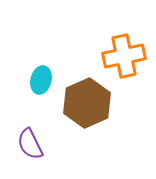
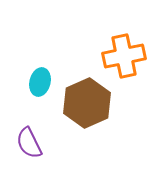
cyan ellipse: moved 1 px left, 2 px down
purple semicircle: moved 1 px left, 1 px up
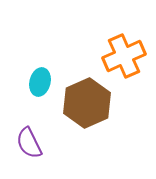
orange cross: rotated 12 degrees counterclockwise
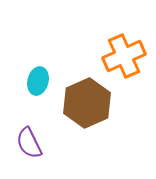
cyan ellipse: moved 2 px left, 1 px up
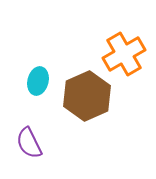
orange cross: moved 2 px up; rotated 6 degrees counterclockwise
brown hexagon: moved 7 px up
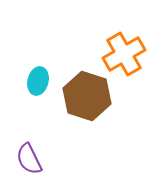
brown hexagon: rotated 18 degrees counterclockwise
purple semicircle: moved 16 px down
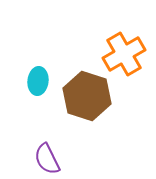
cyan ellipse: rotated 8 degrees counterclockwise
purple semicircle: moved 18 px right
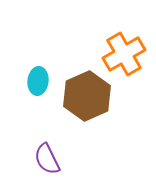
brown hexagon: rotated 18 degrees clockwise
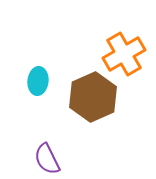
brown hexagon: moved 6 px right, 1 px down
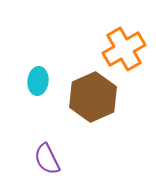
orange cross: moved 5 px up
